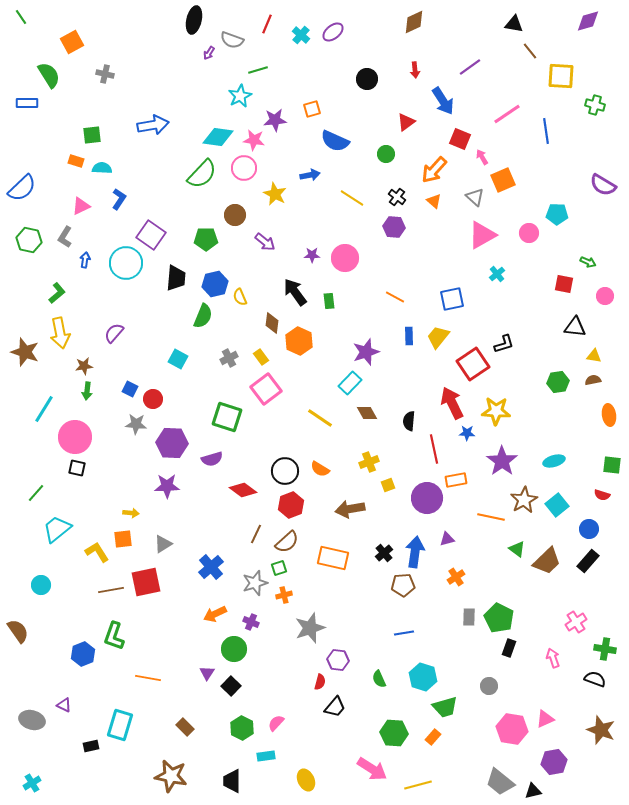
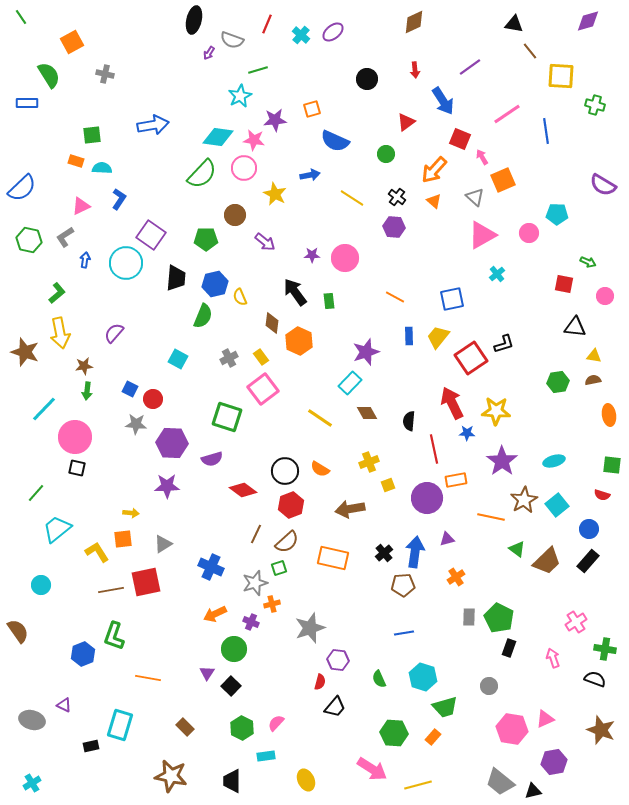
gray L-shape at (65, 237): rotated 25 degrees clockwise
red square at (473, 364): moved 2 px left, 6 px up
pink square at (266, 389): moved 3 px left
cyan line at (44, 409): rotated 12 degrees clockwise
blue cross at (211, 567): rotated 25 degrees counterclockwise
orange cross at (284, 595): moved 12 px left, 9 px down
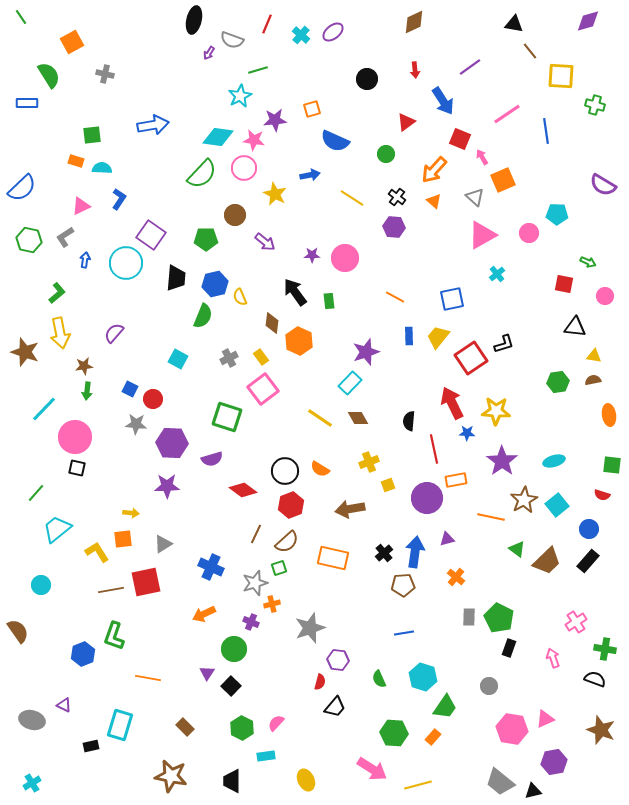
brown diamond at (367, 413): moved 9 px left, 5 px down
orange cross at (456, 577): rotated 18 degrees counterclockwise
orange arrow at (215, 614): moved 11 px left
green trapezoid at (445, 707): rotated 40 degrees counterclockwise
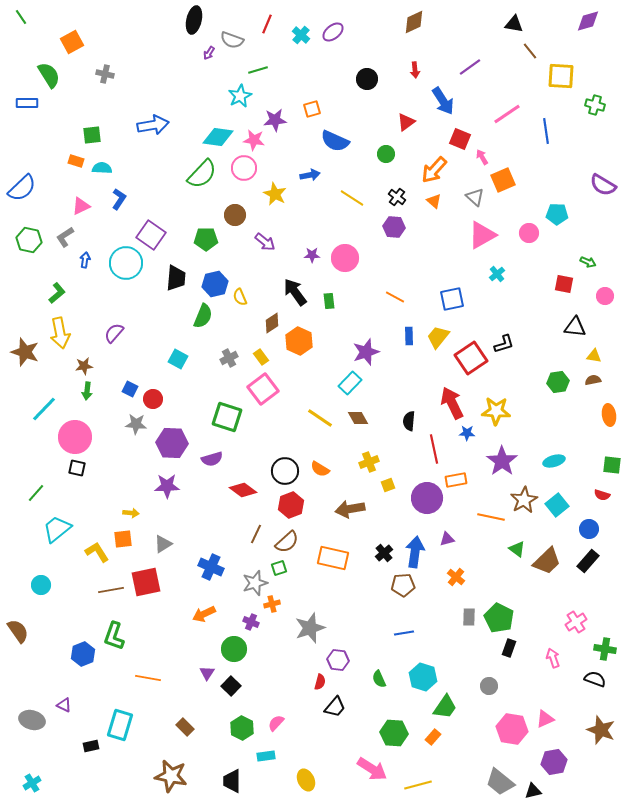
brown diamond at (272, 323): rotated 50 degrees clockwise
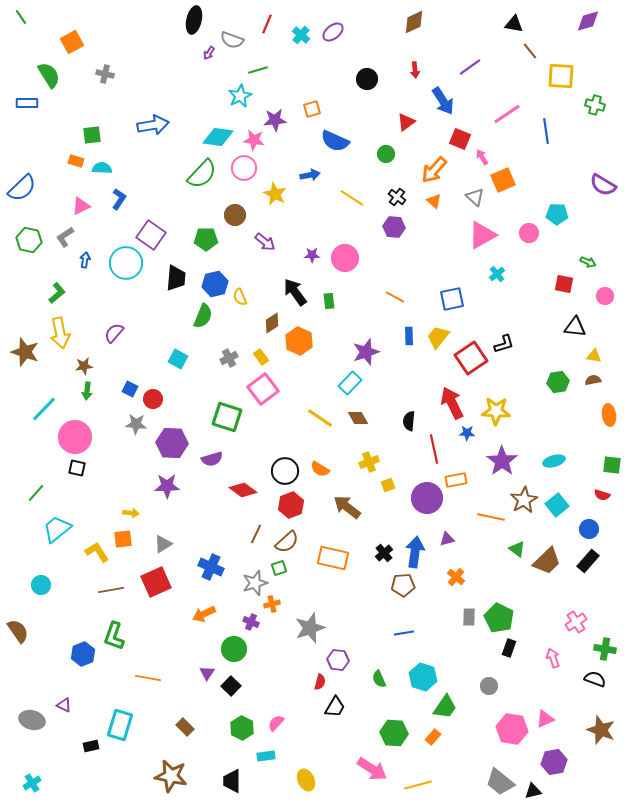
brown arrow at (350, 509): moved 3 px left, 2 px up; rotated 48 degrees clockwise
red square at (146, 582): moved 10 px right; rotated 12 degrees counterclockwise
black trapezoid at (335, 707): rotated 10 degrees counterclockwise
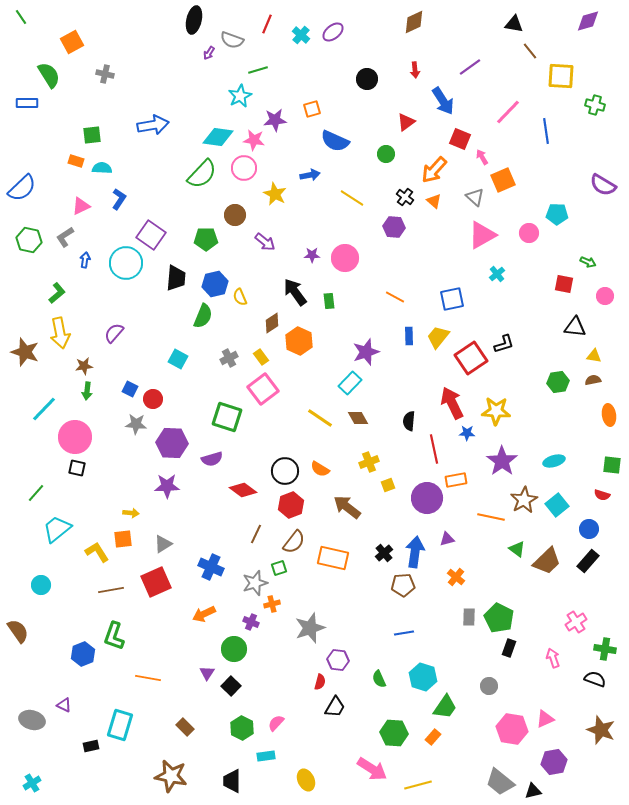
pink line at (507, 114): moved 1 px right, 2 px up; rotated 12 degrees counterclockwise
black cross at (397, 197): moved 8 px right
brown semicircle at (287, 542): moved 7 px right; rotated 10 degrees counterclockwise
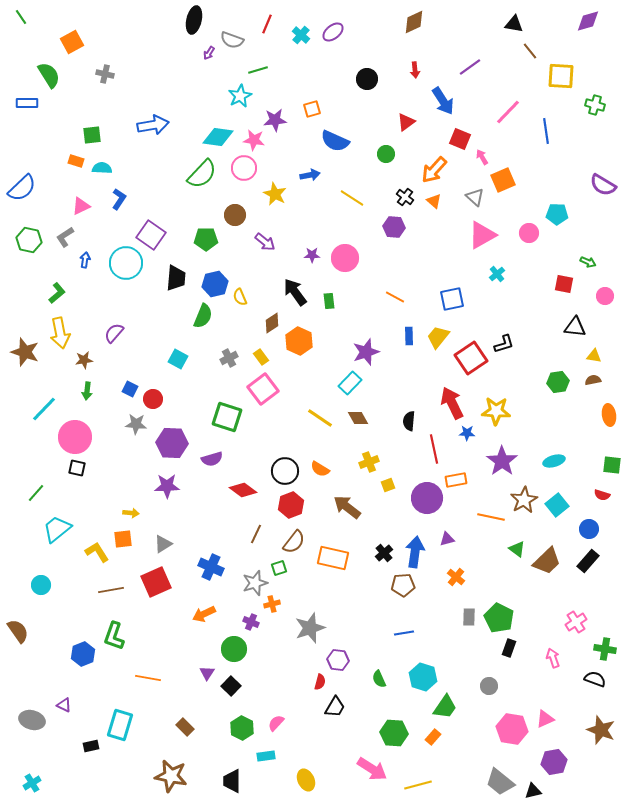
brown star at (84, 366): moved 6 px up
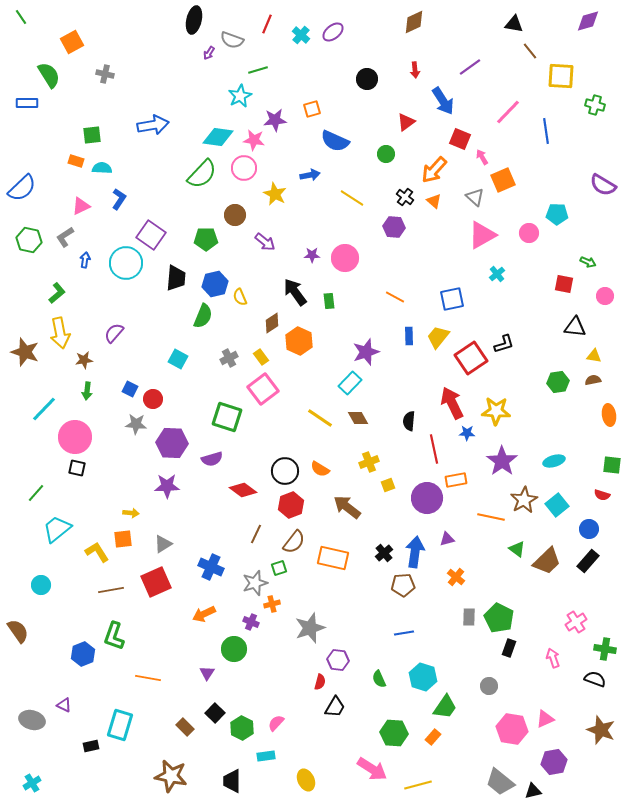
black square at (231, 686): moved 16 px left, 27 px down
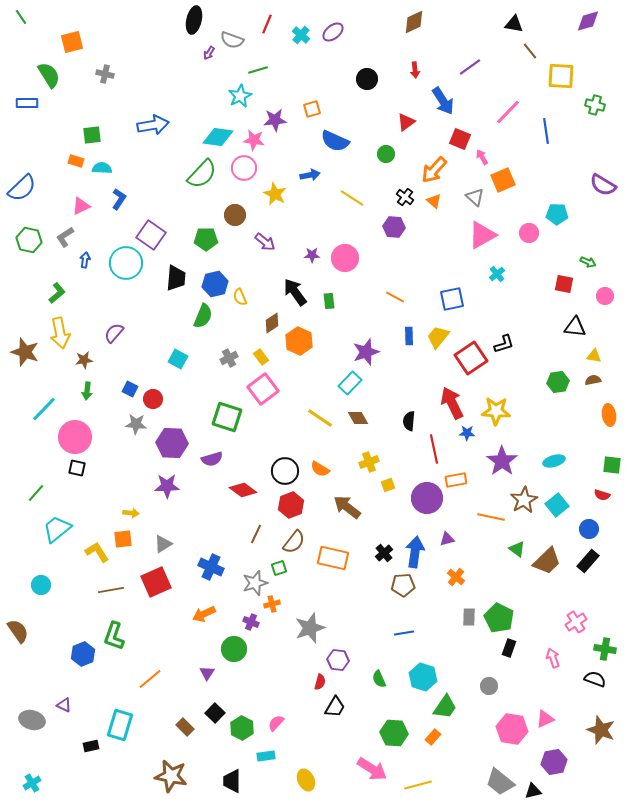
orange square at (72, 42): rotated 15 degrees clockwise
orange line at (148, 678): moved 2 px right, 1 px down; rotated 50 degrees counterclockwise
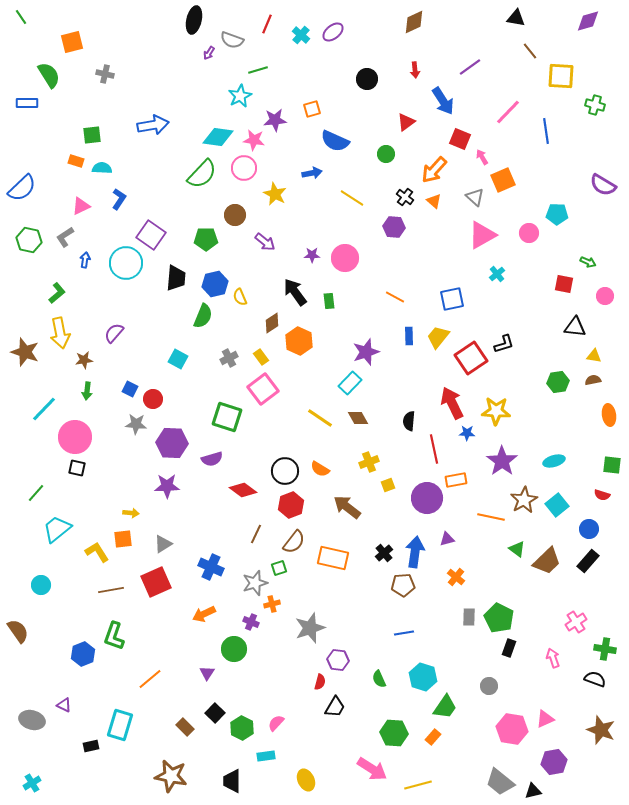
black triangle at (514, 24): moved 2 px right, 6 px up
blue arrow at (310, 175): moved 2 px right, 2 px up
